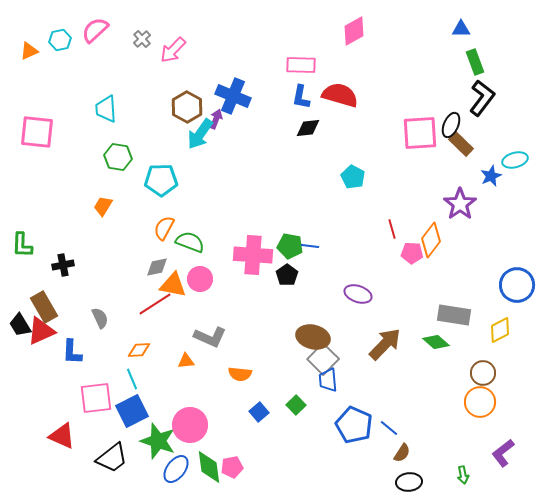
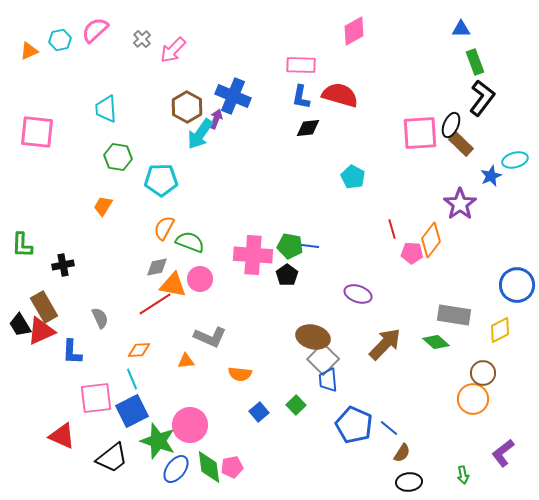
orange circle at (480, 402): moved 7 px left, 3 px up
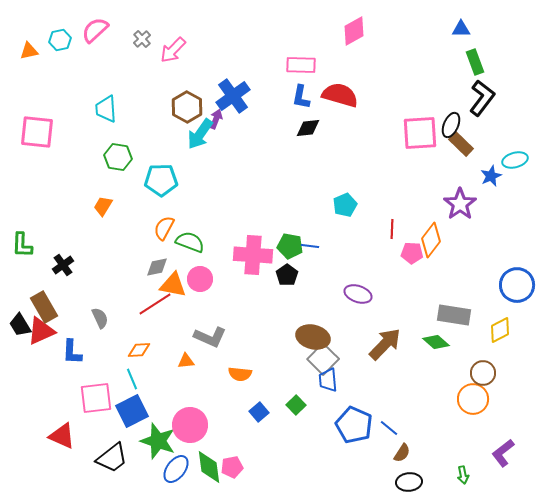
orange triangle at (29, 51): rotated 12 degrees clockwise
blue cross at (233, 96): rotated 32 degrees clockwise
cyan pentagon at (353, 177): moved 8 px left, 28 px down; rotated 20 degrees clockwise
red line at (392, 229): rotated 18 degrees clockwise
black cross at (63, 265): rotated 25 degrees counterclockwise
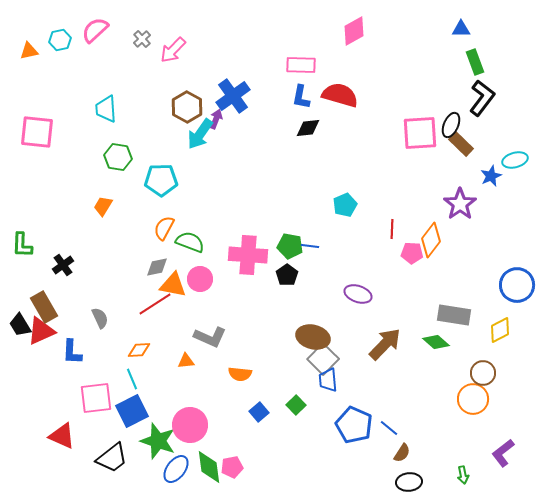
pink cross at (253, 255): moved 5 px left
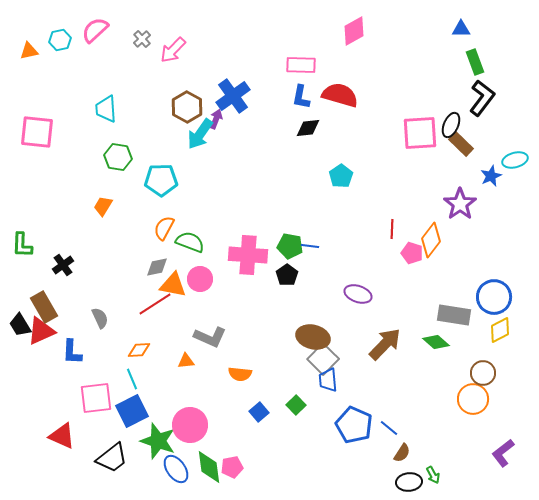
cyan pentagon at (345, 205): moved 4 px left, 29 px up; rotated 10 degrees counterclockwise
pink pentagon at (412, 253): rotated 15 degrees clockwise
blue circle at (517, 285): moved 23 px left, 12 px down
blue ellipse at (176, 469): rotated 72 degrees counterclockwise
green arrow at (463, 475): moved 30 px left; rotated 18 degrees counterclockwise
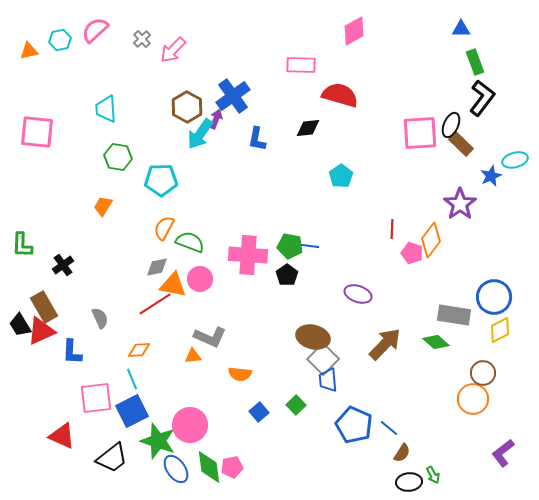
blue L-shape at (301, 97): moved 44 px left, 42 px down
orange triangle at (186, 361): moved 7 px right, 5 px up
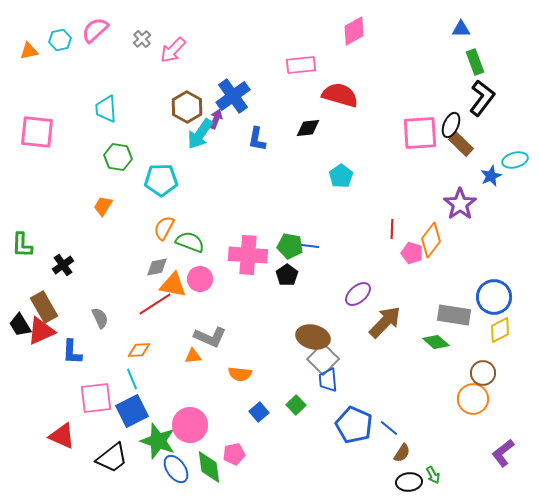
pink rectangle at (301, 65): rotated 8 degrees counterclockwise
purple ellipse at (358, 294): rotated 60 degrees counterclockwise
brown arrow at (385, 344): moved 22 px up
pink pentagon at (232, 467): moved 2 px right, 13 px up
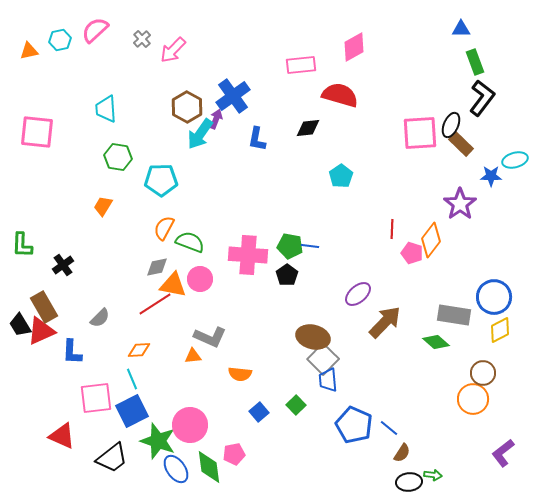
pink diamond at (354, 31): moved 16 px down
blue star at (491, 176): rotated 25 degrees clockwise
gray semicircle at (100, 318): rotated 70 degrees clockwise
green arrow at (433, 475): rotated 54 degrees counterclockwise
